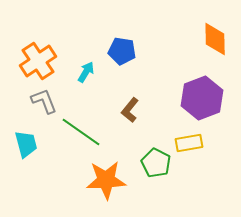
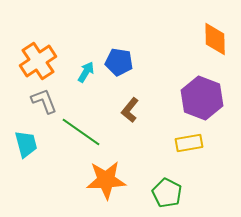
blue pentagon: moved 3 px left, 11 px down
purple hexagon: rotated 18 degrees counterclockwise
green pentagon: moved 11 px right, 30 px down
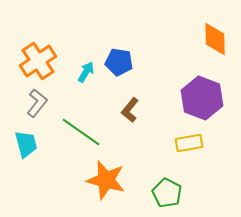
gray L-shape: moved 7 px left, 2 px down; rotated 60 degrees clockwise
orange star: rotated 18 degrees clockwise
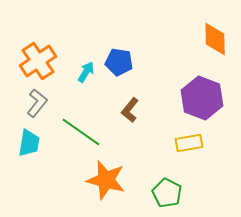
cyan trapezoid: moved 3 px right, 1 px up; rotated 24 degrees clockwise
